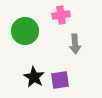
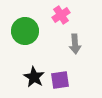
pink cross: rotated 24 degrees counterclockwise
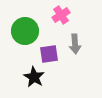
purple square: moved 11 px left, 26 px up
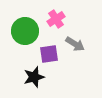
pink cross: moved 5 px left, 4 px down
gray arrow: rotated 54 degrees counterclockwise
black star: rotated 25 degrees clockwise
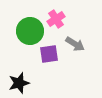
green circle: moved 5 px right
black star: moved 15 px left, 6 px down
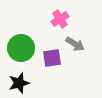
pink cross: moved 4 px right
green circle: moved 9 px left, 17 px down
purple square: moved 3 px right, 4 px down
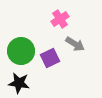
green circle: moved 3 px down
purple square: moved 2 px left; rotated 18 degrees counterclockwise
black star: rotated 25 degrees clockwise
